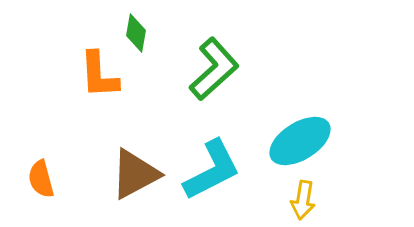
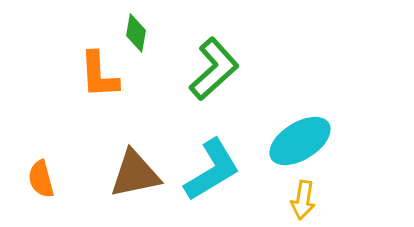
cyan L-shape: rotated 4 degrees counterclockwise
brown triangle: rotated 16 degrees clockwise
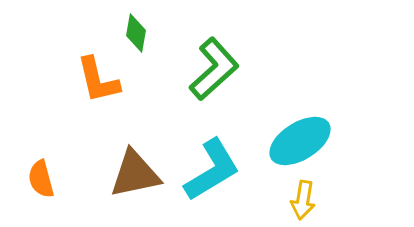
orange L-shape: moved 1 px left, 5 px down; rotated 10 degrees counterclockwise
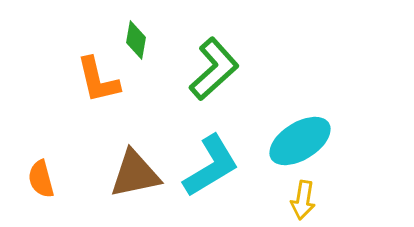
green diamond: moved 7 px down
cyan L-shape: moved 1 px left, 4 px up
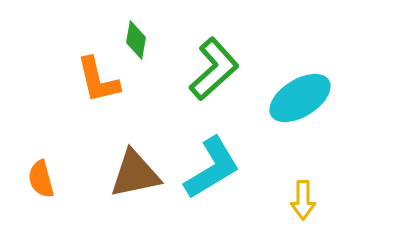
cyan ellipse: moved 43 px up
cyan L-shape: moved 1 px right, 2 px down
yellow arrow: rotated 9 degrees counterclockwise
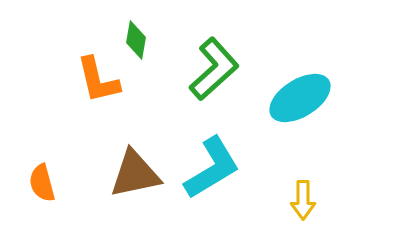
orange semicircle: moved 1 px right, 4 px down
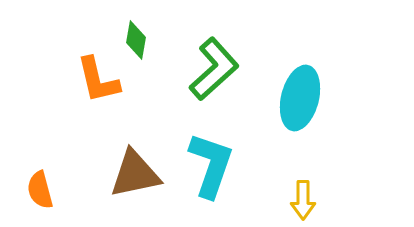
cyan ellipse: rotated 44 degrees counterclockwise
cyan L-shape: moved 1 px left, 3 px up; rotated 40 degrees counterclockwise
orange semicircle: moved 2 px left, 7 px down
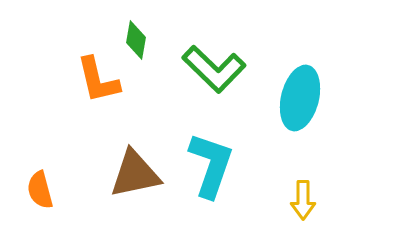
green L-shape: rotated 86 degrees clockwise
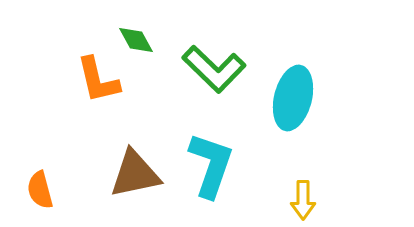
green diamond: rotated 39 degrees counterclockwise
cyan ellipse: moved 7 px left
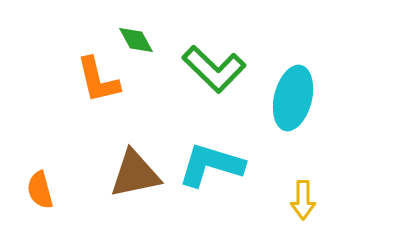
cyan L-shape: rotated 92 degrees counterclockwise
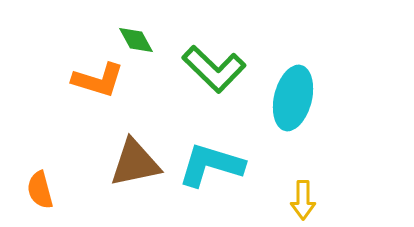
orange L-shape: rotated 60 degrees counterclockwise
brown triangle: moved 11 px up
